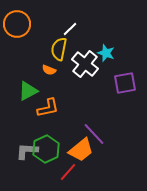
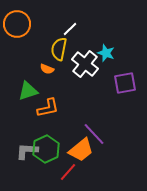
orange semicircle: moved 2 px left, 1 px up
green triangle: rotated 10 degrees clockwise
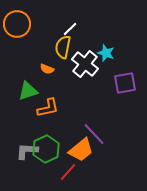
yellow semicircle: moved 4 px right, 2 px up
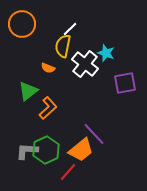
orange circle: moved 5 px right
yellow semicircle: moved 1 px up
orange semicircle: moved 1 px right, 1 px up
green triangle: rotated 20 degrees counterclockwise
orange L-shape: rotated 30 degrees counterclockwise
green hexagon: moved 1 px down
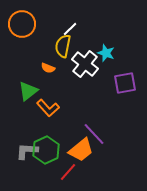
orange L-shape: rotated 90 degrees clockwise
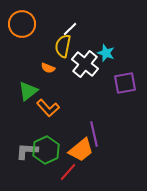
purple line: rotated 30 degrees clockwise
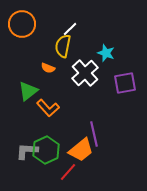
white cross: moved 9 px down; rotated 8 degrees clockwise
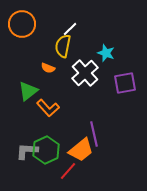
red line: moved 1 px up
